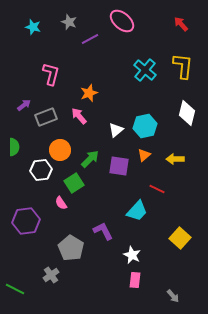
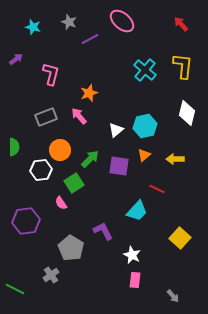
purple arrow: moved 8 px left, 46 px up
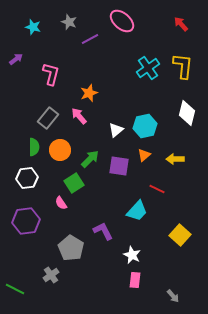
cyan cross: moved 3 px right, 2 px up; rotated 15 degrees clockwise
gray rectangle: moved 2 px right, 1 px down; rotated 30 degrees counterclockwise
green semicircle: moved 20 px right
white hexagon: moved 14 px left, 8 px down
yellow square: moved 3 px up
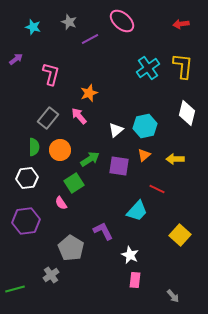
red arrow: rotated 56 degrees counterclockwise
green arrow: rotated 12 degrees clockwise
white star: moved 2 px left
green line: rotated 42 degrees counterclockwise
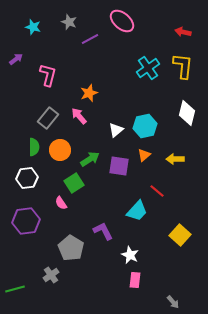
red arrow: moved 2 px right, 8 px down; rotated 21 degrees clockwise
pink L-shape: moved 3 px left, 1 px down
red line: moved 2 px down; rotated 14 degrees clockwise
gray arrow: moved 6 px down
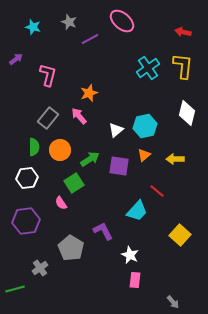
gray cross: moved 11 px left, 7 px up
